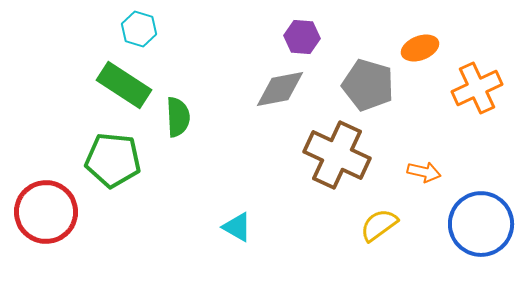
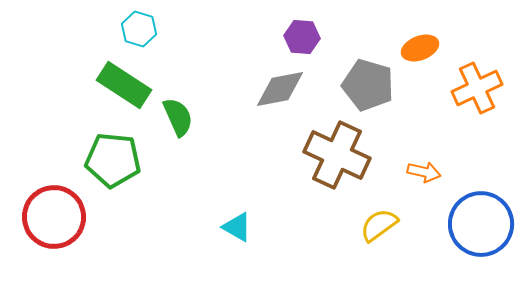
green semicircle: rotated 21 degrees counterclockwise
red circle: moved 8 px right, 5 px down
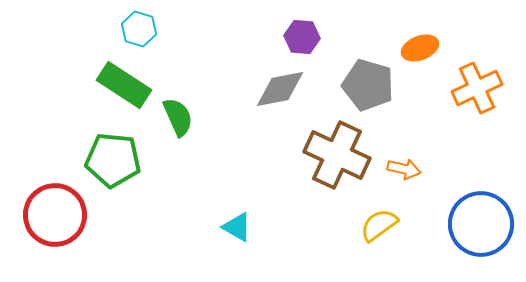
orange arrow: moved 20 px left, 3 px up
red circle: moved 1 px right, 2 px up
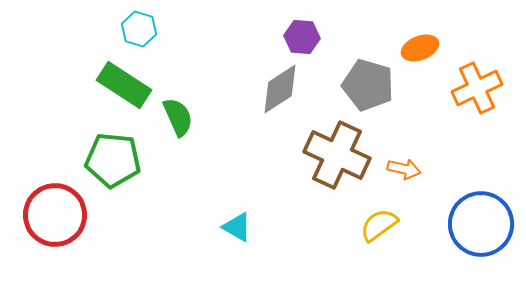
gray diamond: rotated 22 degrees counterclockwise
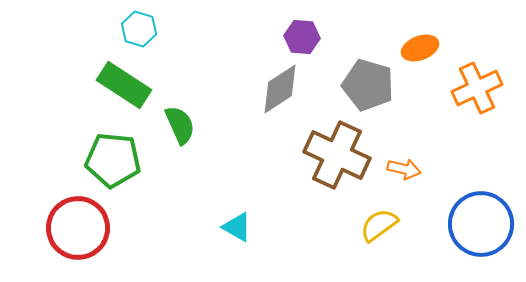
green semicircle: moved 2 px right, 8 px down
red circle: moved 23 px right, 13 px down
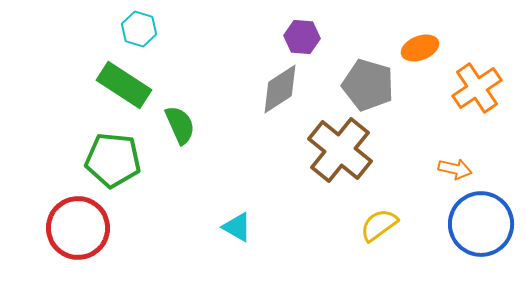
orange cross: rotated 9 degrees counterclockwise
brown cross: moved 3 px right, 5 px up; rotated 14 degrees clockwise
orange arrow: moved 51 px right
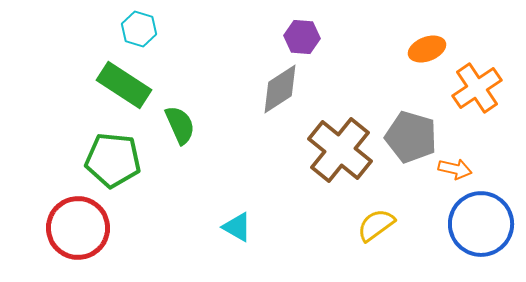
orange ellipse: moved 7 px right, 1 px down
gray pentagon: moved 43 px right, 52 px down
yellow semicircle: moved 3 px left
